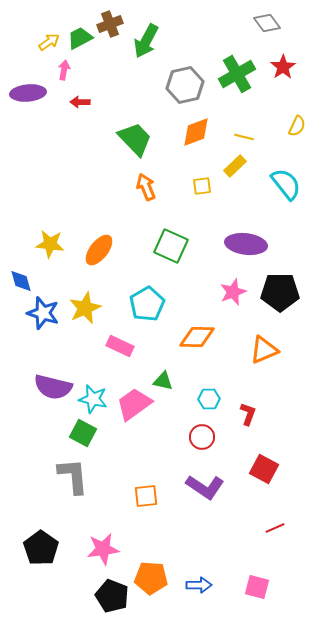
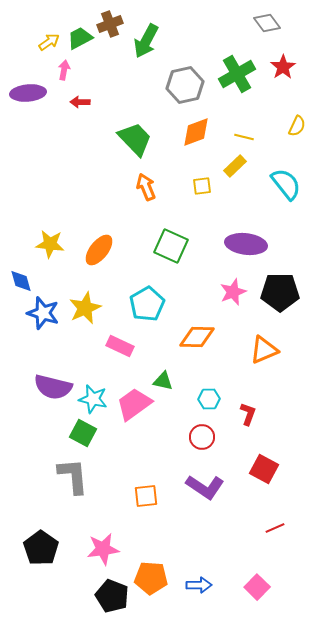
pink square at (257, 587): rotated 30 degrees clockwise
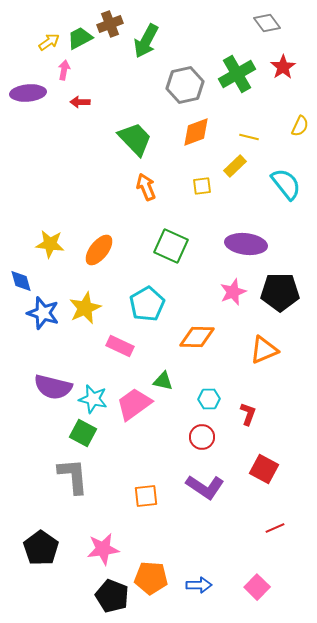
yellow semicircle at (297, 126): moved 3 px right
yellow line at (244, 137): moved 5 px right
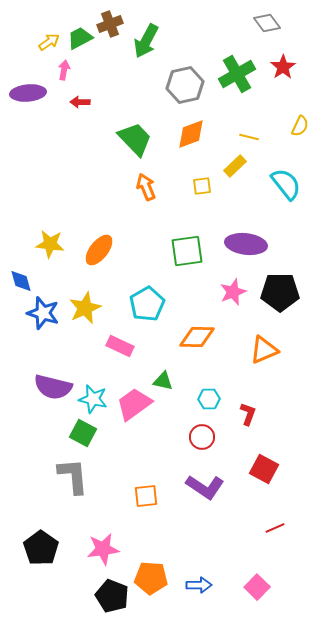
orange diamond at (196, 132): moved 5 px left, 2 px down
green square at (171, 246): moved 16 px right, 5 px down; rotated 32 degrees counterclockwise
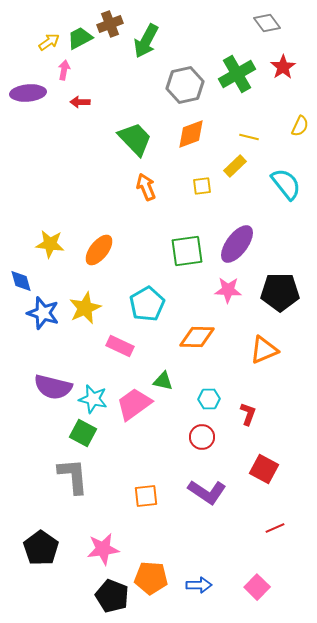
purple ellipse at (246, 244): moved 9 px left; rotated 60 degrees counterclockwise
pink star at (233, 292): moved 5 px left, 2 px up; rotated 24 degrees clockwise
purple L-shape at (205, 487): moved 2 px right, 5 px down
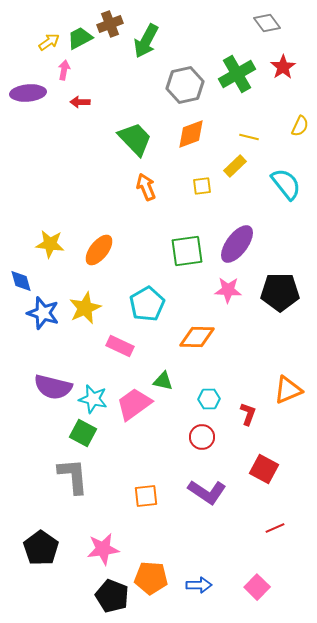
orange triangle at (264, 350): moved 24 px right, 40 px down
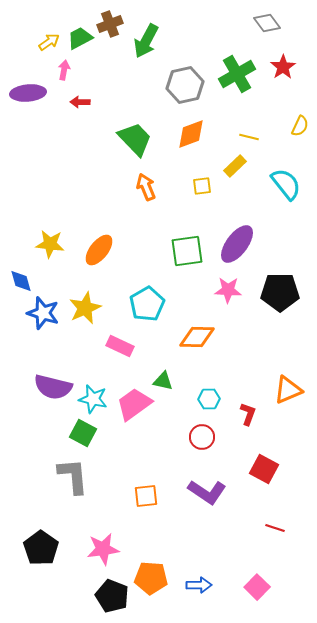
red line at (275, 528): rotated 42 degrees clockwise
